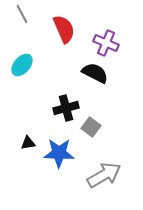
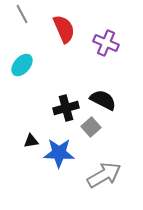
black semicircle: moved 8 px right, 27 px down
gray square: rotated 12 degrees clockwise
black triangle: moved 3 px right, 2 px up
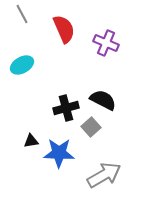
cyan ellipse: rotated 20 degrees clockwise
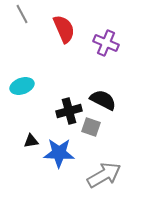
cyan ellipse: moved 21 px down; rotated 10 degrees clockwise
black cross: moved 3 px right, 3 px down
gray square: rotated 30 degrees counterclockwise
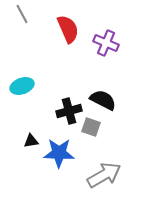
red semicircle: moved 4 px right
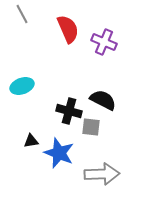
purple cross: moved 2 px left, 1 px up
black cross: rotated 30 degrees clockwise
gray square: rotated 12 degrees counterclockwise
blue star: rotated 20 degrees clockwise
gray arrow: moved 2 px left, 1 px up; rotated 28 degrees clockwise
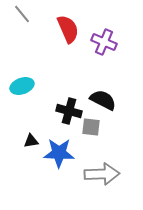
gray line: rotated 12 degrees counterclockwise
blue star: rotated 20 degrees counterclockwise
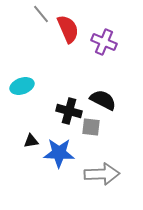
gray line: moved 19 px right
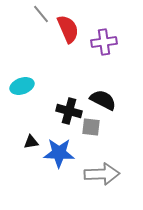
purple cross: rotated 30 degrees counterclockwise
black triangle: moved 1 px down
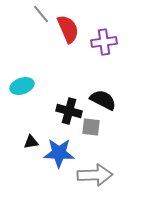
gray arrow: moved 7 px left, 1 px down
